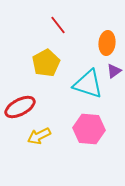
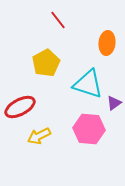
red line: moved 5 px up
purple triangle: moved 32 px down
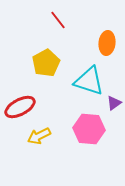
cyan triangle: moved 1 px right, 3 px up
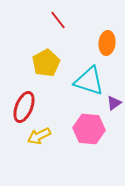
red ellipse: moved 4 px right; rotated 40 degrees counterclockwise
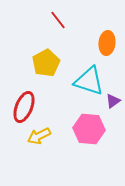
purple triangle: moved 1 px left, 2 px up
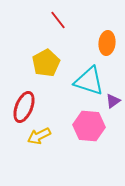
pink hexagon: moved 3 px up
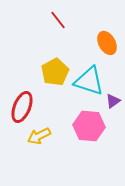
orange ellipse: rotated 35 degrees counterclockwise
yellow pentagon: moved 9 px right, 9 px down
red ellipse: moved 2 px left
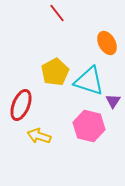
red line: moved 1 px left, 7 px up
purple triangle: rotated 21 degrees counterclockwise
red ellipse: moved 1 px left, 2 px up
pink hexagon: rotated 8 degrees clockwise
yellow arrow: rotated 45 degrees clockwise
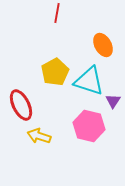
red line: rotated 48 degrees clockwise
orange ellipse: moved 4 px left, 2 px down
red ellipse: rotated 48 degrees counterclockwise
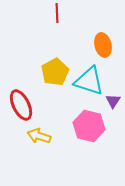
red line: rotated 12 degrees counterclockwise
orange ellipse: rotated 15 degrees clockwise
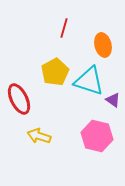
red line: moved 7 px right, 15 px down; rotated 18 degrees clockwise
purple triangle: moved 1 px up; rotated 28 degrees counterclockwise
red ellipse: moved 2 px left, 6 px up
pink hexagon: moved 8 px right, 10 px down
